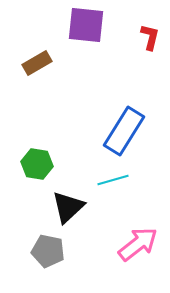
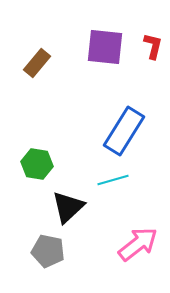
purple square: moved 19 px right, 22 px down
red L-shape: moved 3 px right, 9 px down
brown rectangle: rotated 20 degrees counterclockwise
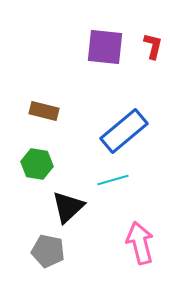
brown rectangle: moved 7 px right, 48 px down; rotated 64 degrees clockwise
blue rectangle: rotated 18 degrees clockwise
pink arrow: moved 2 px right, 1 px up; rotated 66 degrees counterclockwise
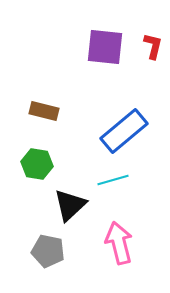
black triangle: moved 2 px right, 2 px up
pink arrow: moved 21 px left
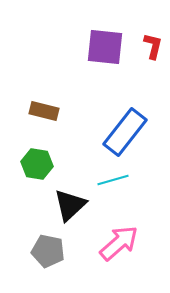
blue rectangle: moved 1 px right, 1 px down; rotated 12 degrees counterclockwise
pink arrow: rotated 63 degrees clockwise
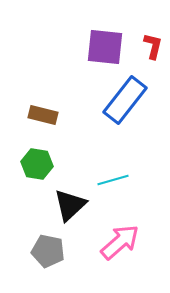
brown rectangle: moved 1 px left, 4 px down
blue rectangle: moved 32 px up
pink arrow: moved 1 px right, 1 px up
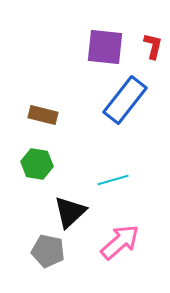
black triangle: moved 7 px down
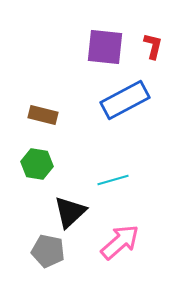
blue rectangle: rotated 24 degrees clockwise
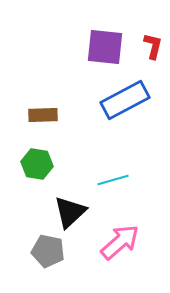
brown rectangle: rotated 16 degrees counterclockwise
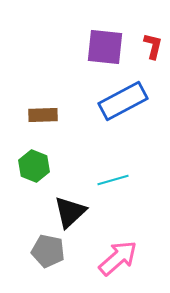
blue rectangle: moved 2 px left, 1 px down
green hexagon: moved 3 px left, 2 px down; rotated 12 degrees clockwise
pink arrow: moved 2 px left, 16 px down
